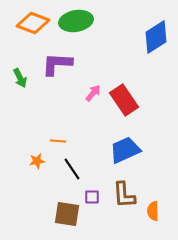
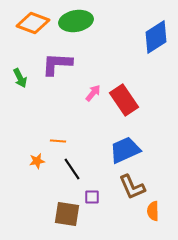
brown L-shape: moved 8 px right, 8 px up; rotated 20 degrees counterclockwise
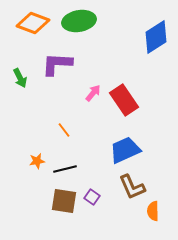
green ellipse: moved 3 px right
orange line: moved 6 px right, 11 px up; rotated 49 degrees clockwise
black line: moved 7 px left; rotated 70 degrees counterclockwise
purple square: rotated 35 degrees clockwise
brown square: moved 3 px left, 13 px up
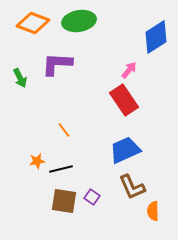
pink arrow: moved 36 px right, 23 px up
black line: moved 4 px left
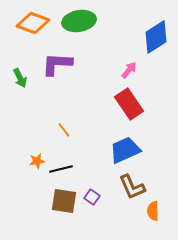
red rectangle: moved 5 px right, 4 px down
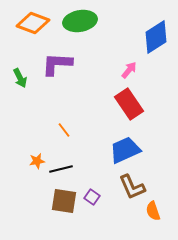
green ellipse: moved 1 px right
orange semicircle: rotated 18 degrees counterclockwise
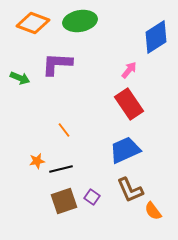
green arrow: rotated 42 degrees counterclockwise
brown L-shape: moved 2 px left, 3 px down
brown square: rotated 28 degrees counterclockwise
orange semicircle: rotated 18 degrees counterclockwise
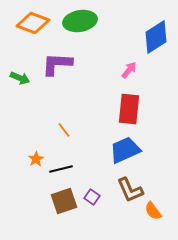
red rectangle: moved 5 px down; rotated 40 degrees clockwise
orange star: moved 1 px left, 2 px up; rotated 21 degrees counterclockwise
